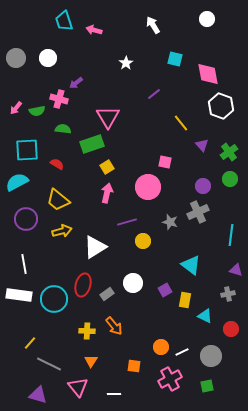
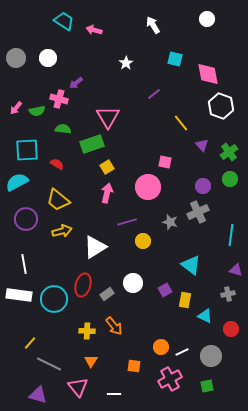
cyan trapezoid at (64, 21): rotated 140 degrees clockwise
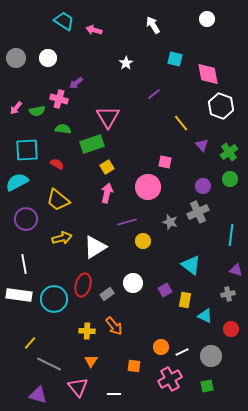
yellow arrow at (62, 231): moved 7 px down
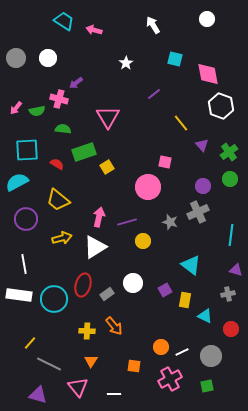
green rectangle at (92, 144): moved 8 px left, 8 px down
pink arrow at (107, 193): moved 8 px left, 24 px down
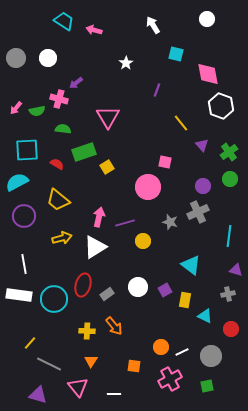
cyan square at (175, 59): moved 1 px right, 5 px up
purple line at (154, 94): moved 3 px right, 4 px up; rotated 32 degrees counterclockwise
purple circle at (26, 219): moved 2 px left, 3 px up
purple line at (127, 222): moved 2 px left, 1 px down
cyan line at (231, 235): moved 2 px left, 1 px down
white circle at (133, 283): moved 5 px right, 4 px down
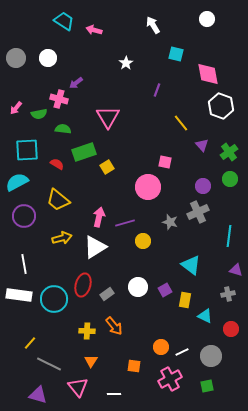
green semicircle at (37, 111): moved 2 px right, 3 px down
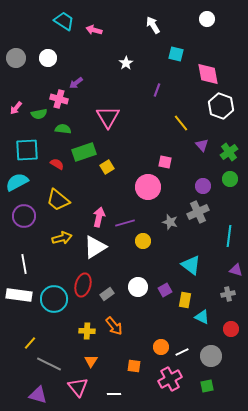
cyan triangle at (205, 316): moved 3 px left, 1 px down
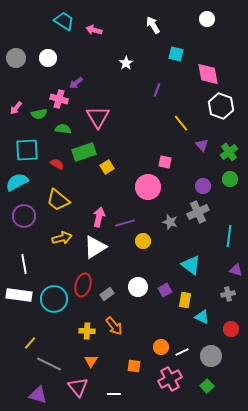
pink triangle at (108, 117): moved 10 px left
green square at (207, 386): rotated 32 degrees counterclockwise
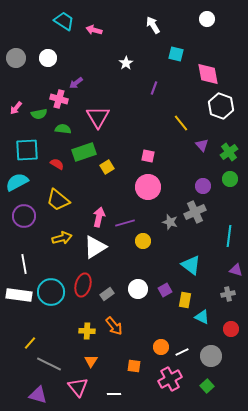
purple line at (157, 90): moved 3 px left, 2 px up
pink square at (165, 162): moved 17 px left, 6 px up
gray cross at (198, 212): moved 3 px left
white circle at (138, 287): moved 2 px down
cyan circle at (54, 299): moved 3 px left, 7 px up
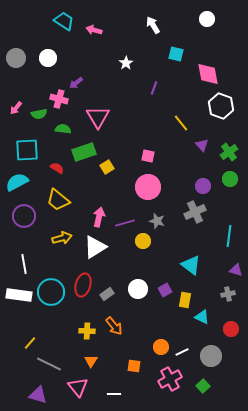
red semicircle at (57, 164): moved 4 px down
gray star at (170, 222): moved 13 px left, 1 px up
green square at (207, 386): moved 4 px left
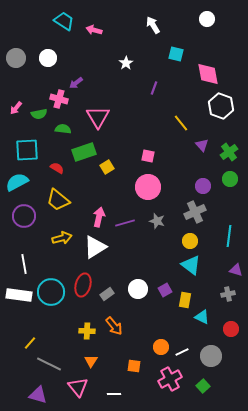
yellow circle at (143, 241): moved 47 px right
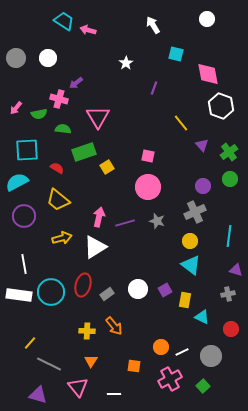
pink arrow at (94, 30): moved 6 px left
